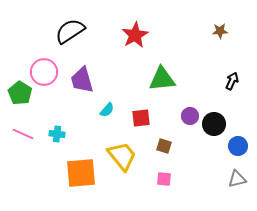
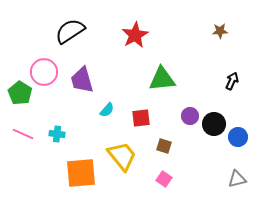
blue circle: moved 9 px up
pink square: rotated 28 degrees clockwise
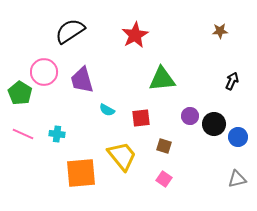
cyan semicircle: rotated 77 degrees clockwise
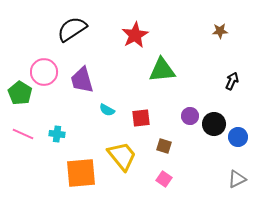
black semicircle: moved 2 px right, 2 px up
green triangle: moved 9 px up
gray triangle: rotated 12 degrees counterclockwise
